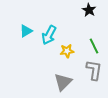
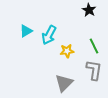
gray triangle: moved 1 px right, 1 px down
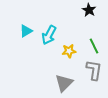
yellow star: moved 2 px right
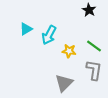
cyan triangle: moved 2 px up
green line: rotated 28 degrees counterclockwise
yellow star: rotated 16 degrees clockwise
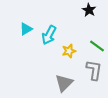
green line: moved 3 px right
yellow star: rotated 24 degrees counterclockwise
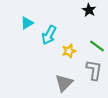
cyan triangle: moved 1 px right, 6 px up
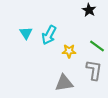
cyan triangle: moved 1 px left, 10 px down; rotated 32 degrees counterclockwise
yellow star: rotated 16 degrees clockwise
gray triangle: rotated 36 degrees clockwise
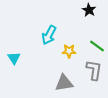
cyan triangle: moved 12 px left, 25 px down
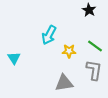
green line: moved 2 px left
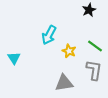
black star: rotated 16 degrees clockwise
yellow star: rotated 24 degrees clockwise
